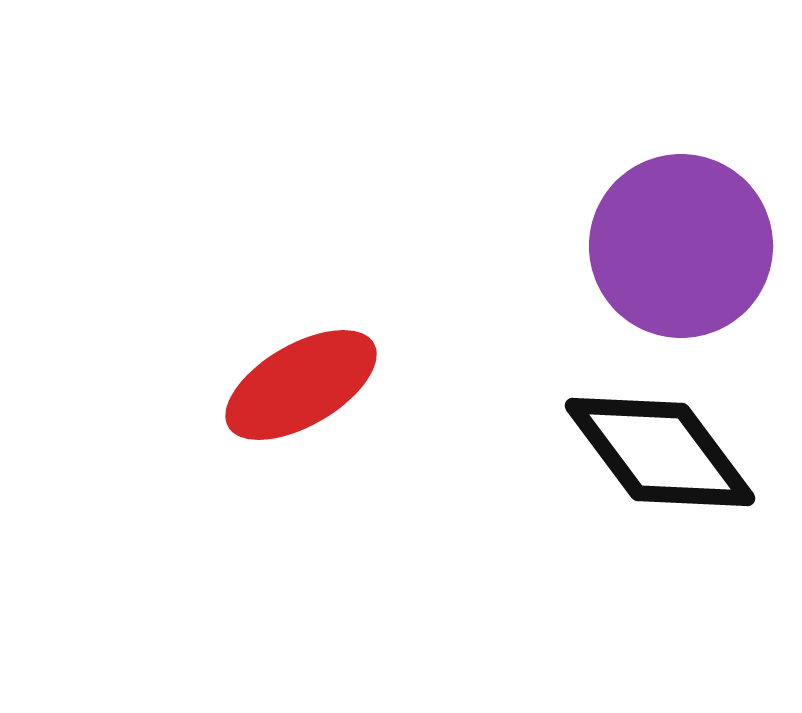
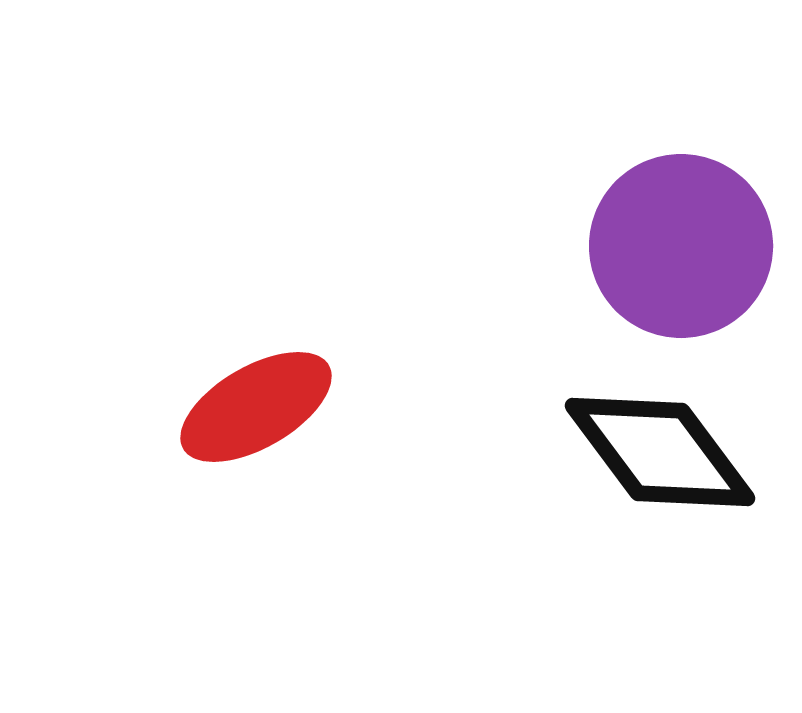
red ellipse: moved 45 px left, 22 px down
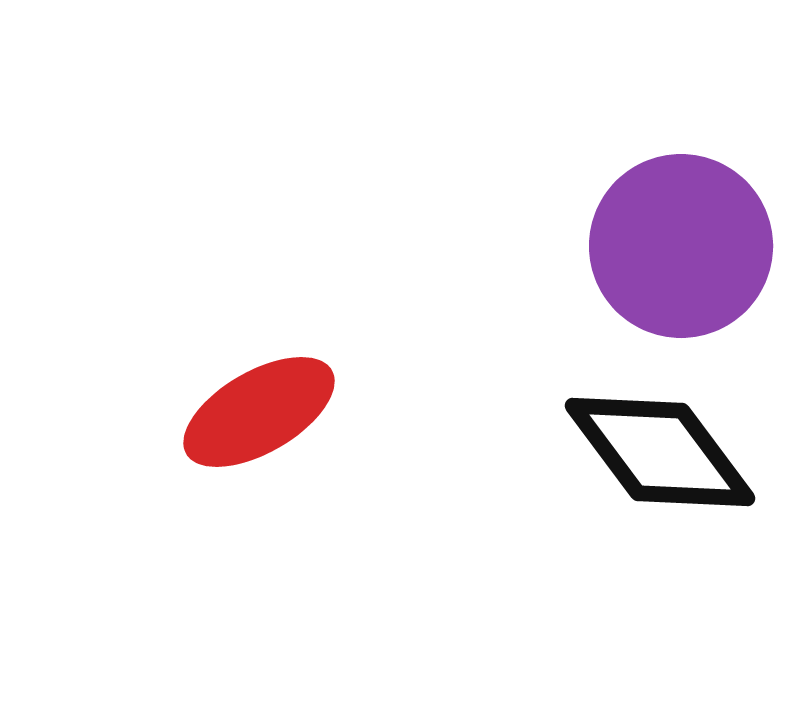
red ellipse: moved 3 px right, 5 px down
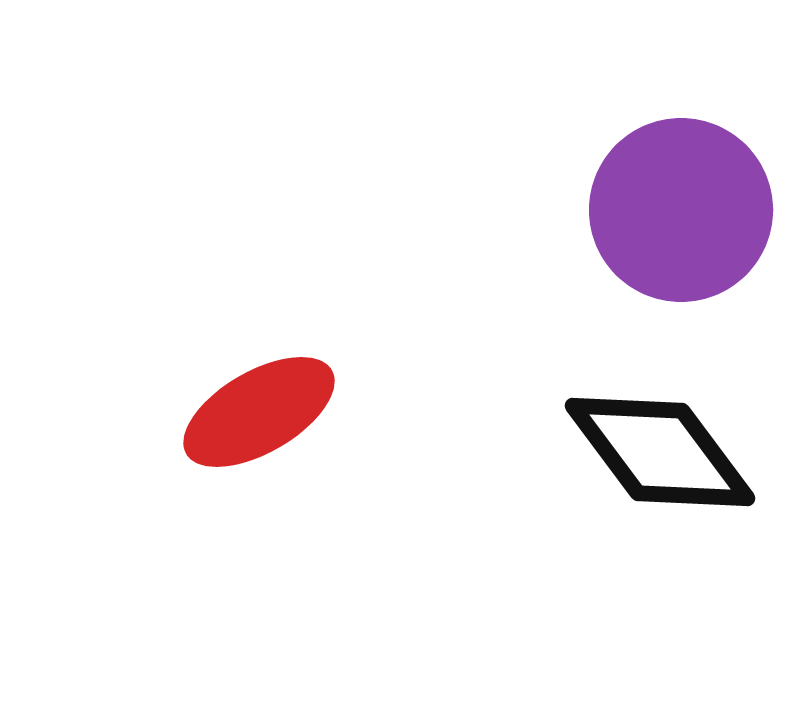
purple circle: moved 36 px up
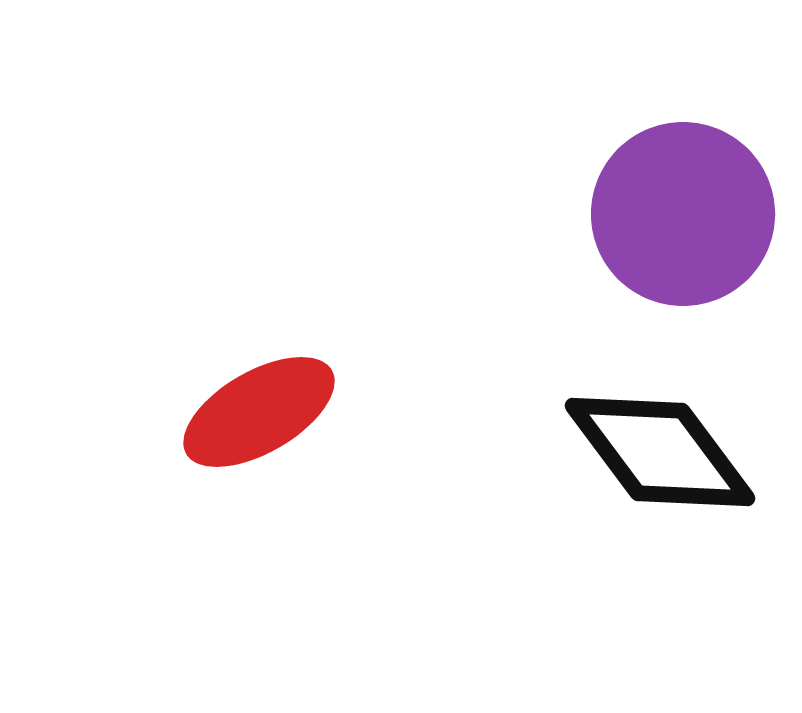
purple circle: moved 2 px right, 4 px down
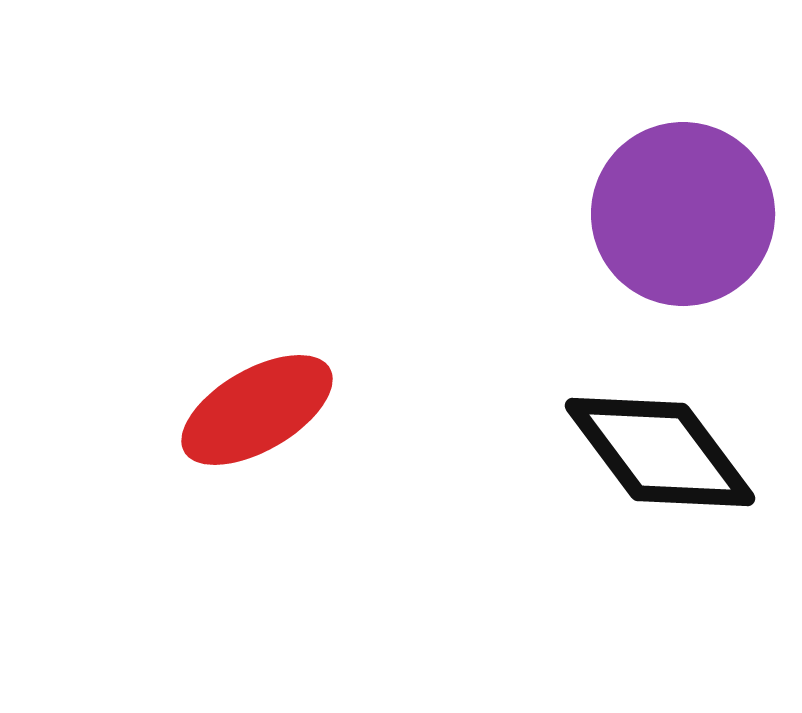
red ellipse: moved 2 px left, 2 px up
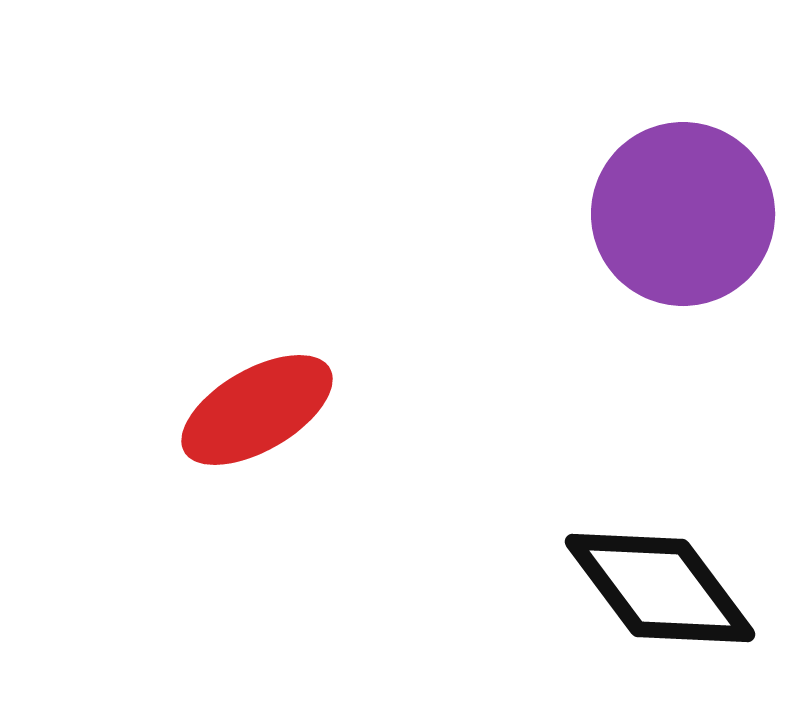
black diamond: moved 136 px down
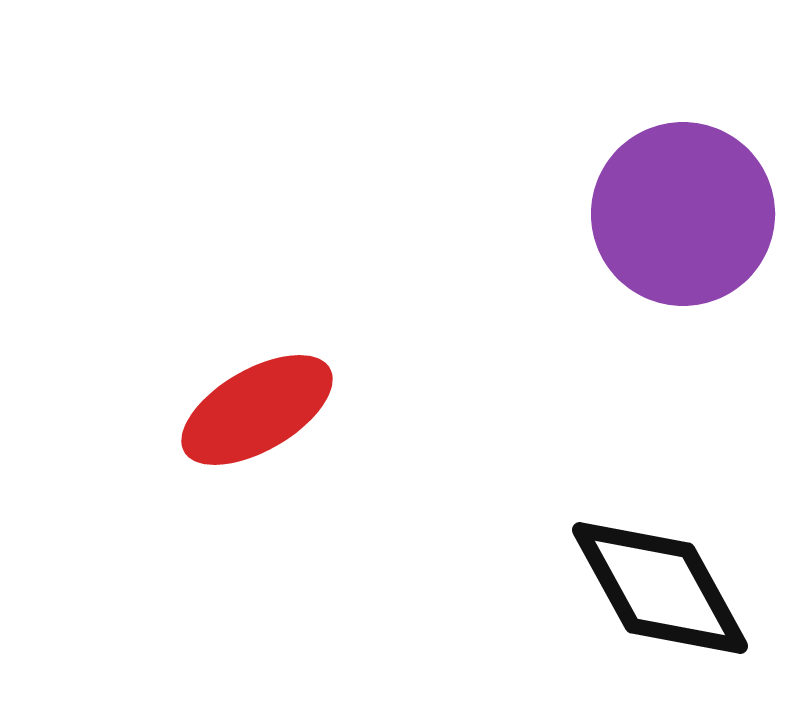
black diamond: rotated 8 degrees clockwise
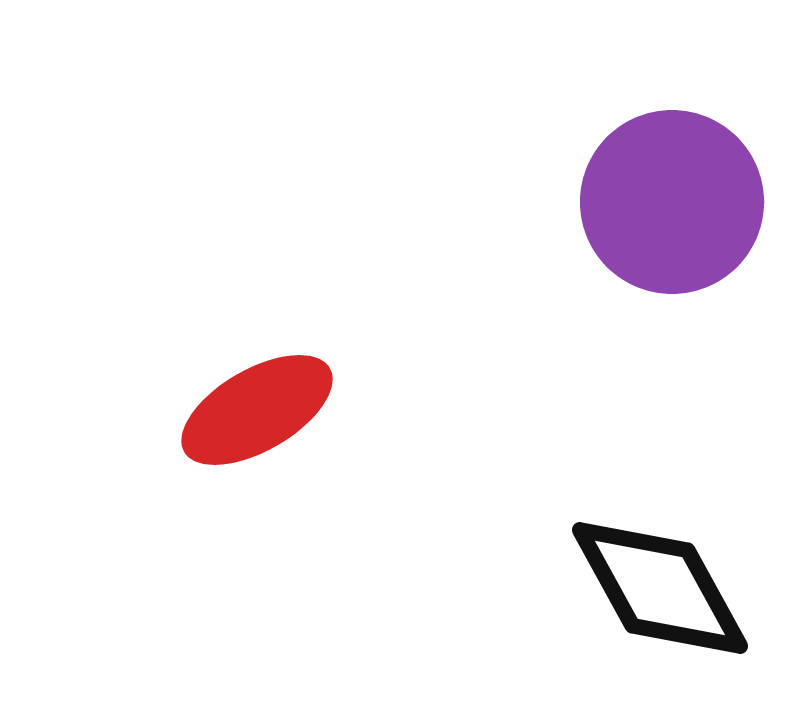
purple circle: moved 11 px left, 12 px up
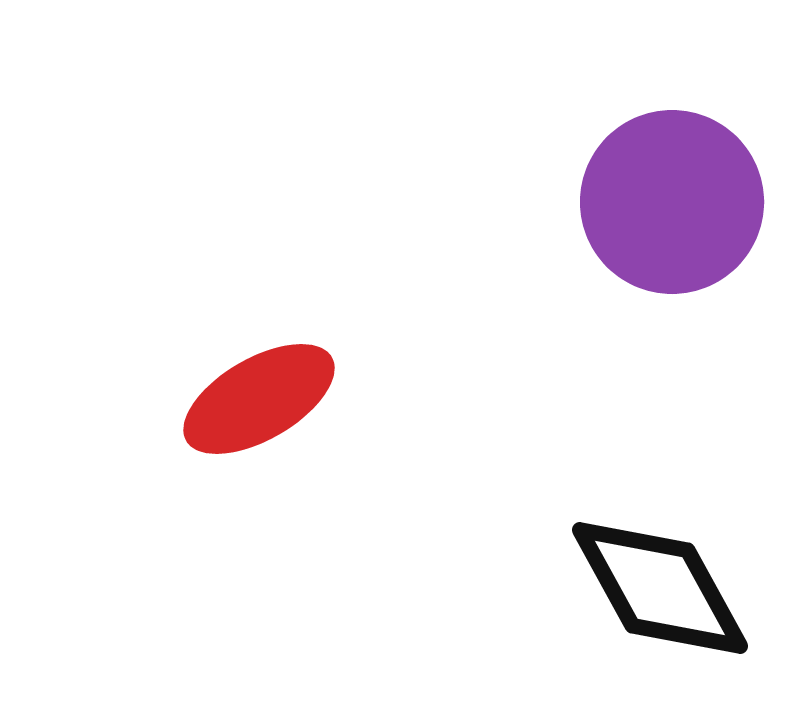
red ellipse: moved 2 px right, 11 px up
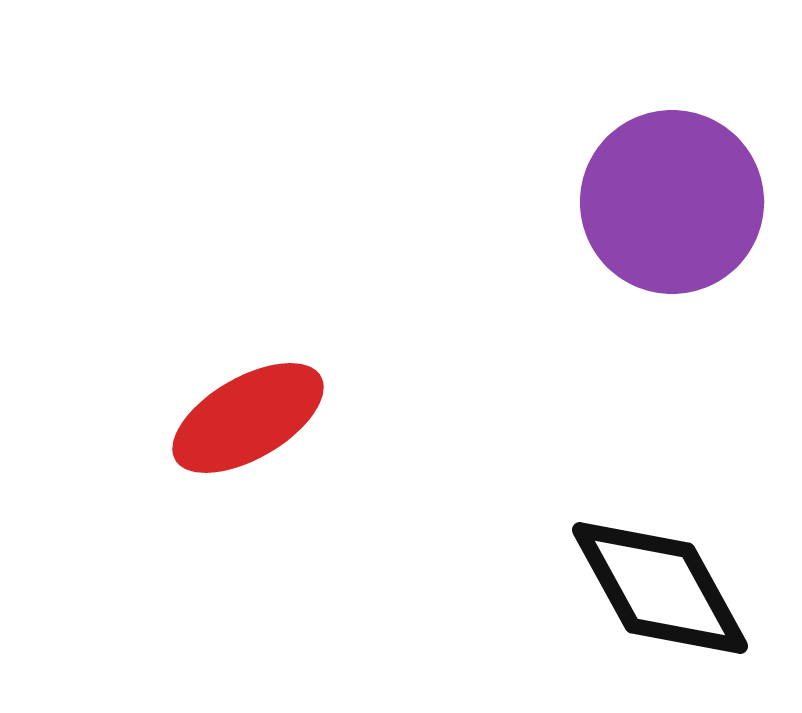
red ellipse: moved 11 px left, 19 px down
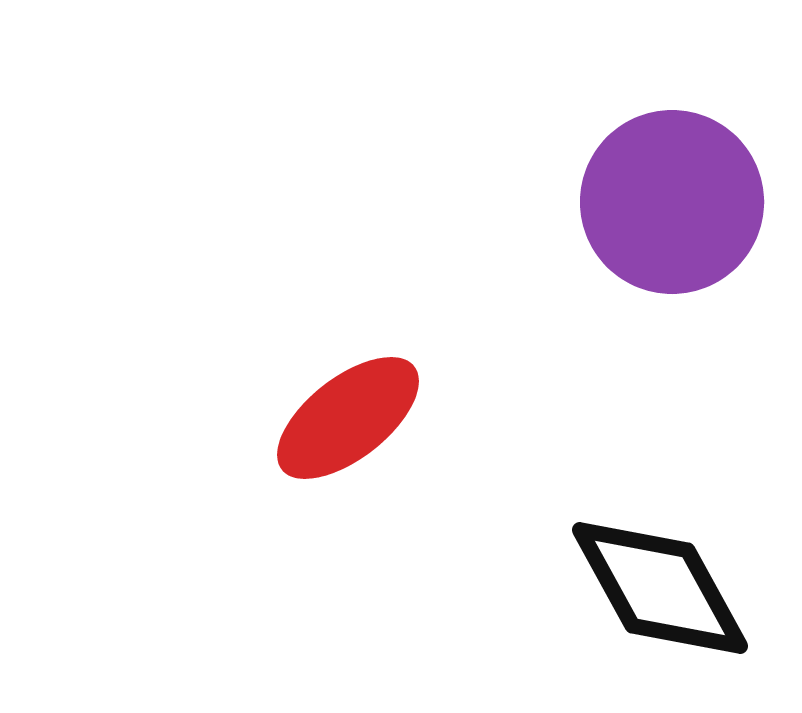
red ellipse: moved 100 px right; rotated 8 degrees counterclockwise
